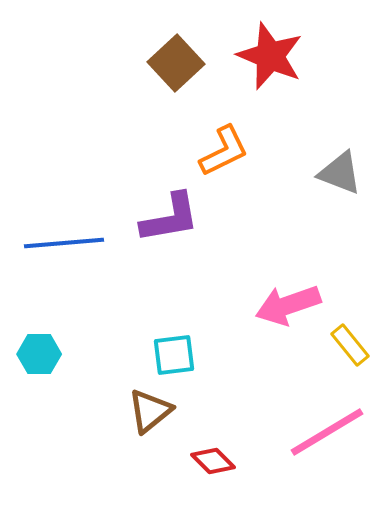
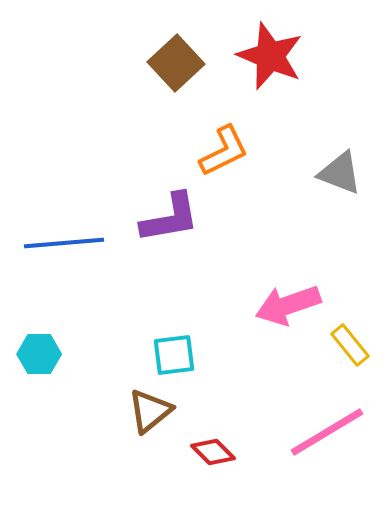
red diamond: moved 9 px up
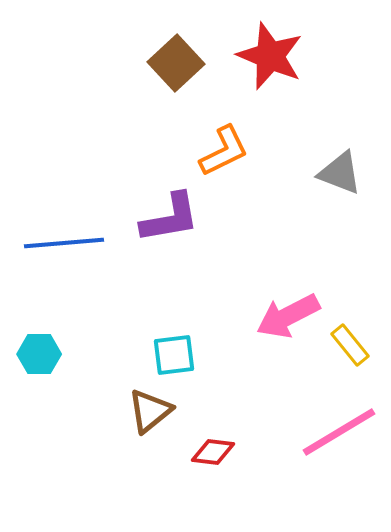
pink arrow: moved 11 px down; rotated 8 degrees counterclockwise
pink line: moved 12 px right
red diamond: rotated 39 degrees counterclockwise
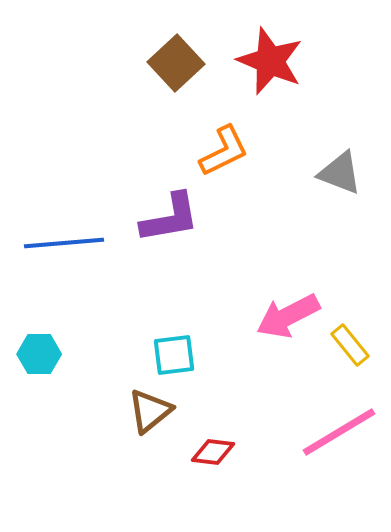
red star: moved 5 px down
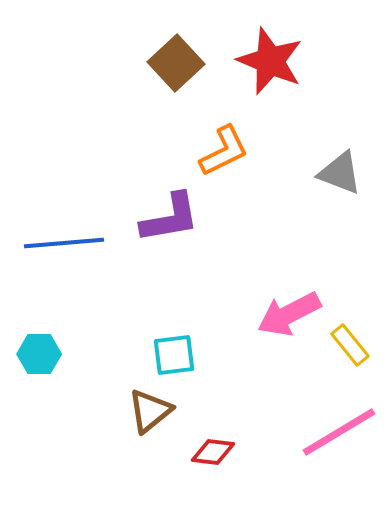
pink arrow: moved 1 px right, 2 px up
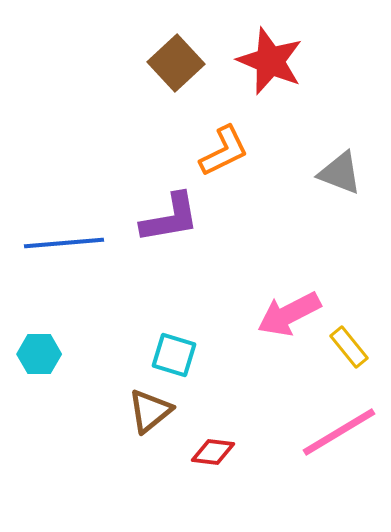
yellow rectangle: moved 1 px left, 2 px down
cyan square: rotated 24 degrees clockwise
